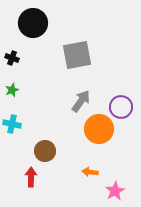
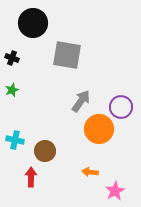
gray square: moved 10 px left; rotated 20 degrees clockwise
cyan cross: moved 3 px right, 16 px down
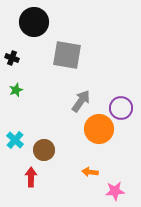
black circle: moved 1 px right, 1 px up
green star: moved 4 px right
purple circle: moved 1 px down
cyan cross: rotated 30 degrees clockwise
brown circle: moved 1 px left, 1 px up
pink star: rotated 24 degrees clockwise
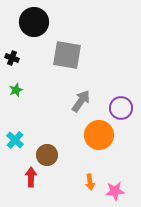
orange circle: moved 6 px down
brown circle: moved 3 px right, 5 px down
orange arrow: moved 10 px down; rotated 105 degrees counterclockwise
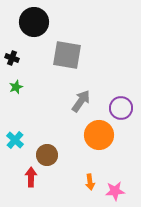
green star: moved 3 px up
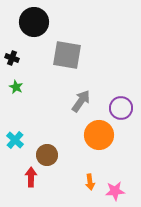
green star: rotated 24 degrees counterclockwise
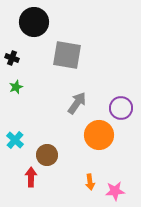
green star: rotated 24 degrees clockwise
gray arrow: moved 4 px left, 2 px down
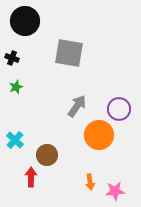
black circle: moved 9 px left, 1 px up
gray square: moved 2 px right, 2 px up
gray arrow: moved 3 px down
purple circle: moved 2 px left, 1 px down
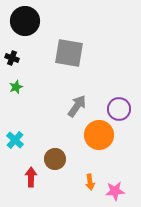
brown circle: moved 8 px right, 4 px down
